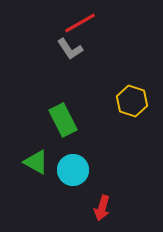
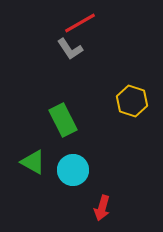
green triangle: moved 3 px left
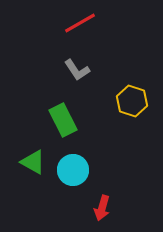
gray L-shape: moved 7 px right, 21 px down
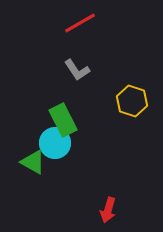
cyan circle: moved 18 px left, 27 px up
red arrow: moved 6 px right, 2 px down
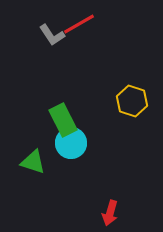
red line: moved 1 px left, 1 px down
gray L-shape: moved 25 px left, 35 px up
cyan circle: moved 16 px right
green triangle: rotated 12 degrees counterclockwise
red arrow: moved 2 px right, 3 px down
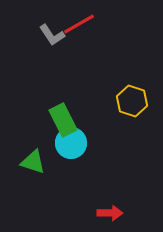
red arrow: rotated 105 degrees counterclockwise
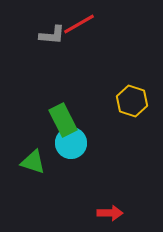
gray L-shape: rotated 52 degrees counterclockwise
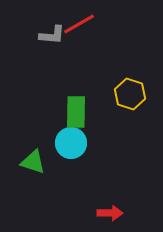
yellow hexagon: moved 2 px left, 7 px up
green rectangle: moved 13 px right, 8 px up; rotated 28 degrees clockwise
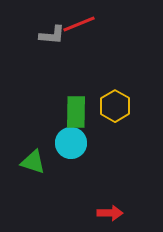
red line: rotated 8 degrees clockwise
yellow hexagon: moved 15 px left, 12 px down; rotated 12 degrees clockwise
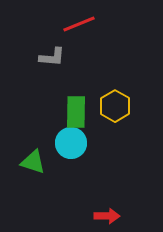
gray L-shape: moved 22 px down
red arrow: moved 3 px left, 3 px down
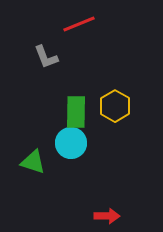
gray L-shape: moved 6 px left; rotated 64 degrees clockwise
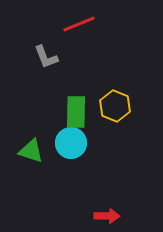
yellow hexagon: rotated 8 degrees counterclockwise
green triangle: moved 2 px left, 11 px up
